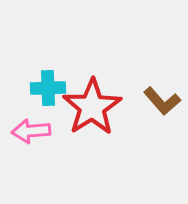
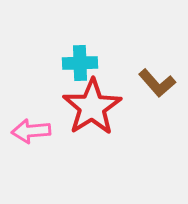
cyan cross: moved 32 px right, 25 px up
brown L-shape: moved 5 px left, 18 px up
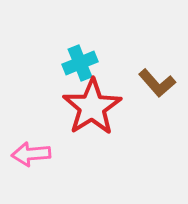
cyan cross: rotated 20 degrees counterclockwise
pink arrow: moved 23 px down
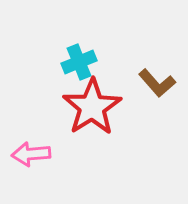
cyan cross: moved 1 px left, 1 px up
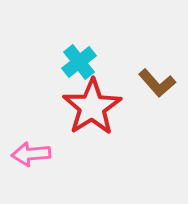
cyan cross: rotated 16 degrees counterclockwise
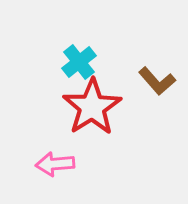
brown L-shape: moved 2 px up
pink arrow: moved 24 px right, 10 px down
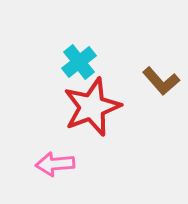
brown L-shape: moved 4 px right
red star: rotated 12 degrees clockwise
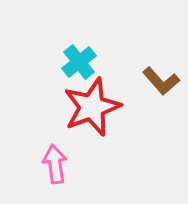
pink arrow: rotated 87 degrees clockwise
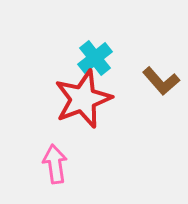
cyan cross: moved 16 px right, 4 px up
red star: moved 9 px left, 8 px up
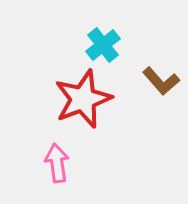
cyan cross: moved 8 px right, 13 px up
pink arrow: moved 2 px right, 1 px up
